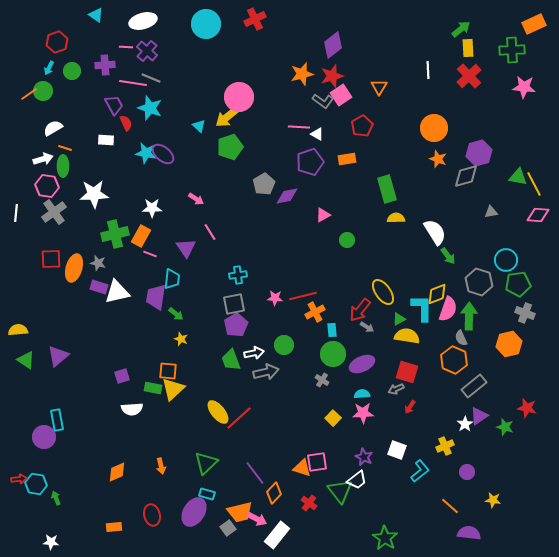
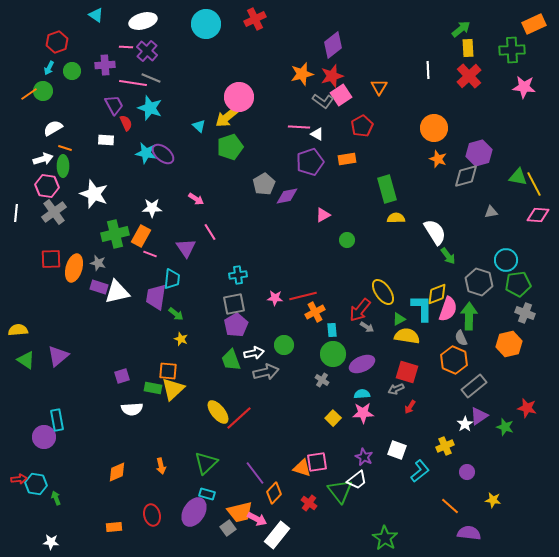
white star at (94, 194): rotated 24 degrees clockwise
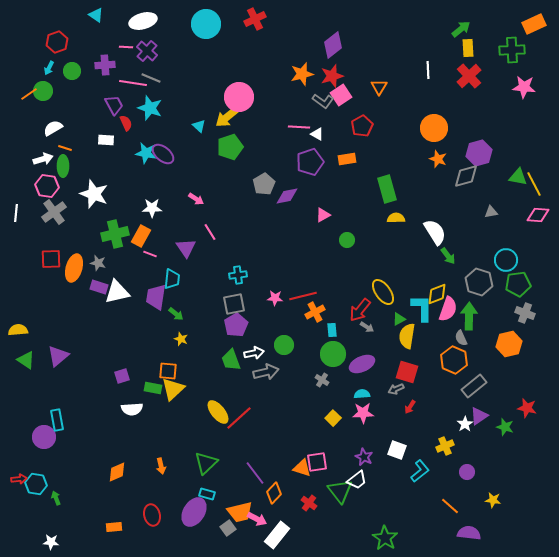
yellow semicircle at (407, 336): rotated 90 degrees counterclockwise
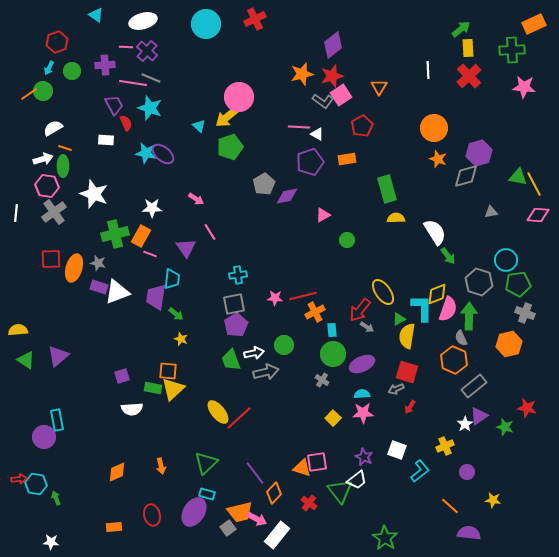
white triangle at (117, 292): rotated 8 degrees counterclockwise
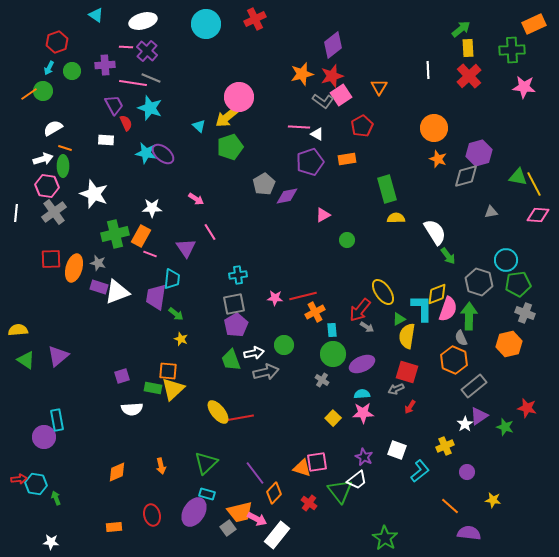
red line at (239, 418): rotated 32 degrees clockwise
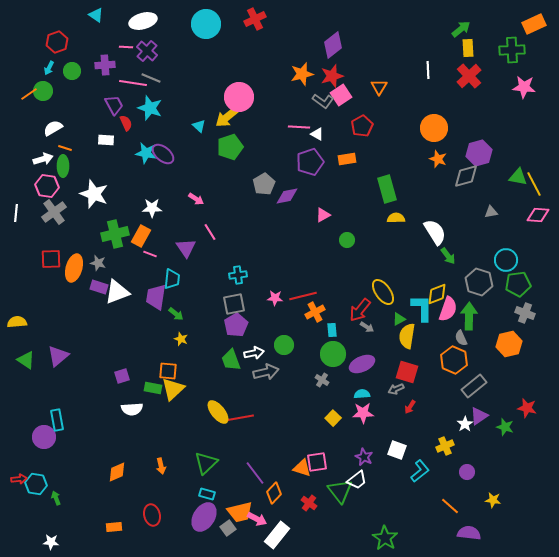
yellow semicircle at (18, 330): moved 1 px left, 8 px up
purple ellipse at (194, 512): moved 10 px right, 5 px down
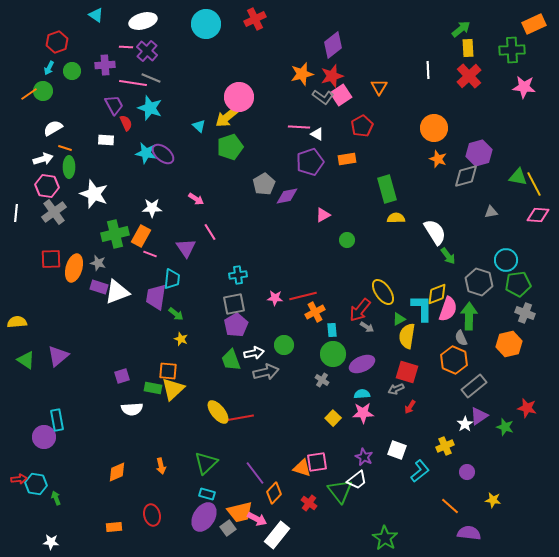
gray L-shape at (323, 101): moved 4 px up
green ellipse at (63, 166): moved 6 px right, 1 px down
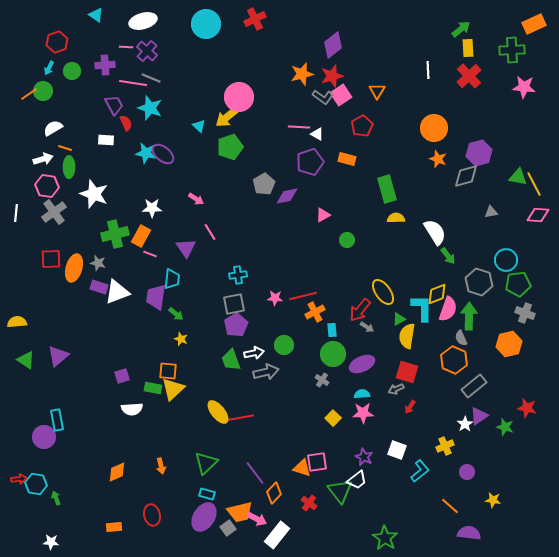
orange triangle at (379, 87): moved 2 px left, 4 px down
orange rectangle at (347, 159): rotated 24 degrees clockwise
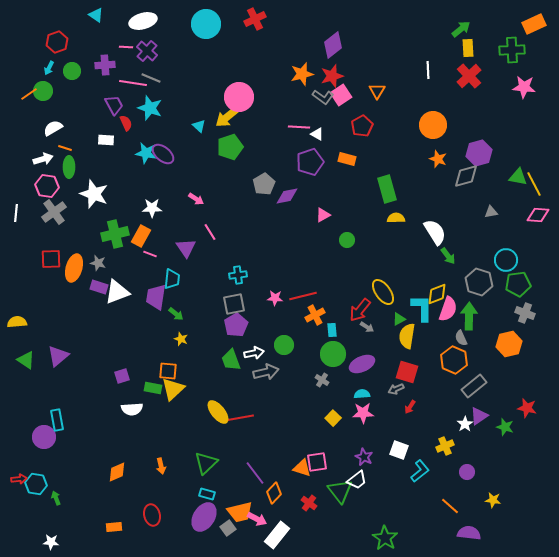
orange circle at (434, 128): moved 1 px left, 3 px up
orange cross at (315, 312): moved 3 px down
white square at (397, 450): moved 2 px right
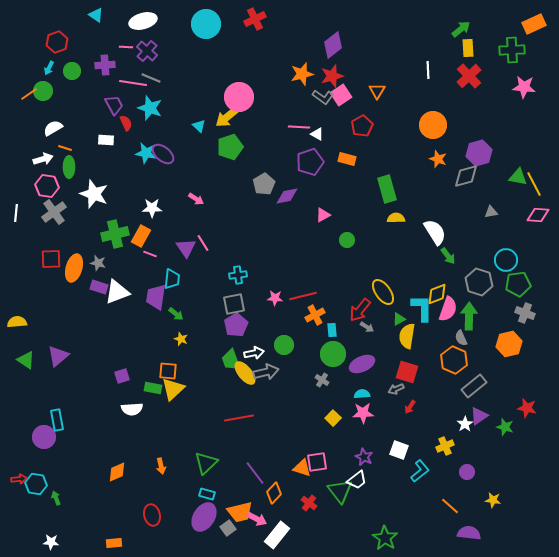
pink line at (210, 232): moved 7 px left, 11 px down
yellow ellipse at (218, 412): moved 27 px right, 39 px up
orange rectangle at (114, 527): moved 16 px down
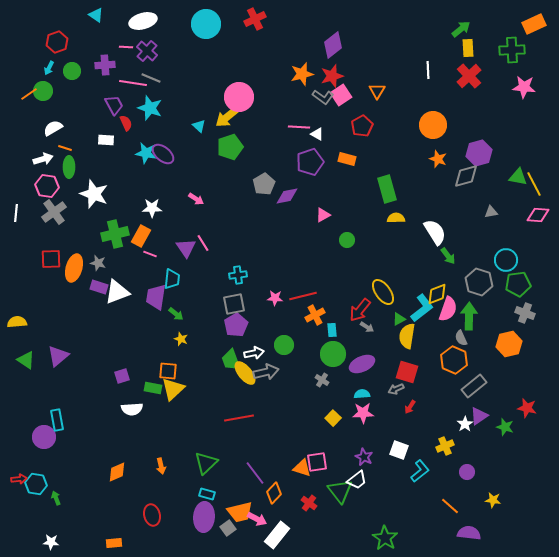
cyan L-shape at (422, 308): rotated 52 degrees clockwise
purple ellipse at (204, 517): rotated 28 degrees counterclockwise
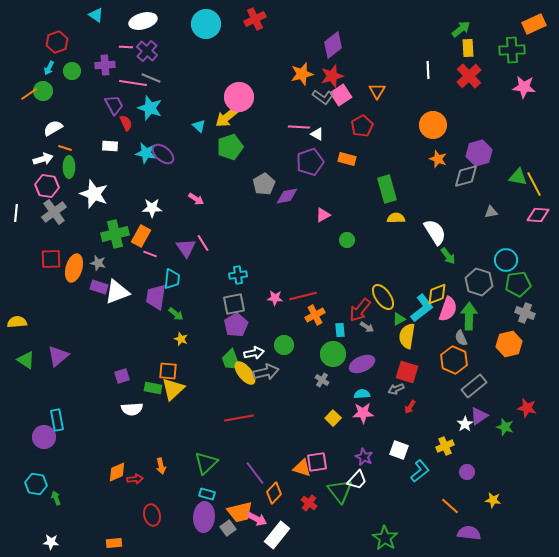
white rectangle at (106, 140): moved 4 px right, 6 px down
yellow ellipse at (383, 292): moved 5 px down
cyan rectangle at (332, 330): moved 8 px right
red arrow at (19, 479): moved 116 px right
white trapezoid at (357, 480): rotated 10 degrees counterclockwise
